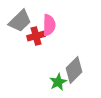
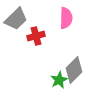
gray trapezoid: moved 4 px left, 2 px up
pink semicircle: moved 17 px right, 7 px up
green star: moved 1 px right, 2 px up
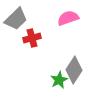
pink semicircle: moved 2 px right; rotated 110 degrees counterclockwise
red cross: moved 4 px left, 2 px down
gray diamond: rotated 12 degrees counterclockwise
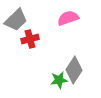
gray trapezoid: moved 1 px down
red cross: moved 2 px left, 1 px down
green star: rotated 18 degrees clockwise
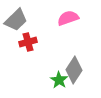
red cross: moved 2 px left, 3 px down
green star: rotated 30 degrees counterclockwise
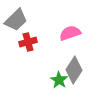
pink semicircle: moved 2 px right, 15 px down
